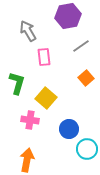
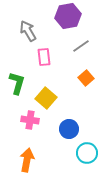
cyan circle: moved 4 px down
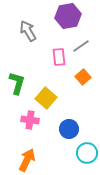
pink rectangle: moved 15 px right
orange square: moved 3 px left, 1 px up
orange arrow: rotated 15 degrees clockwise
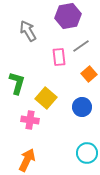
orange square: moved 6 px right, 3 px up
blue circle: moved 13 px right, 22 px up
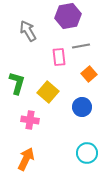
gray line: rotated 24 degrees clockwise
yellow square: moved 2 px right, 6 px up
orange arrow: moved 1 px left, 1 px up
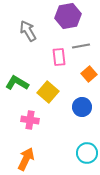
green L-shape: rotated 75 degrees counterclockwise
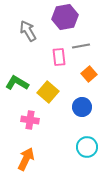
purple hexagon: moved 3 px left, 1 px down
cyan circle: moved 6 px up
